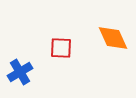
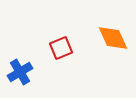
red square: rotated 25 degrees counterclockwise
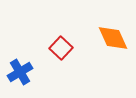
red square: rotated 25 degrees counterclockwise
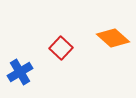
orange diamond: rotated 24 degrees counterclockwise
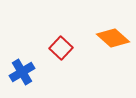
blue cross: moved 2 px right
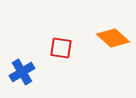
red square: rotated 35 degrees counterclockwise
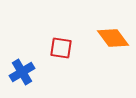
orange diamond: rotated 12 degrees clockwise
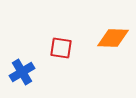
orange diamond: rotated 52 degrees counterclockwise
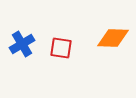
blue cross: moved 28 px up
